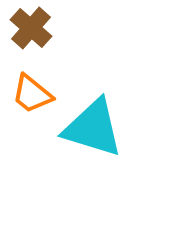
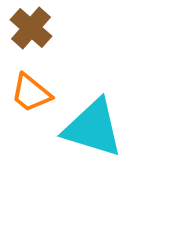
orange trapezoid: moved 1 px left, 1 px up
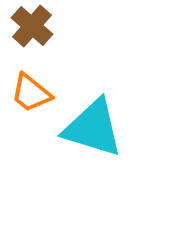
brown cross: moved 1 px right, 2 px up
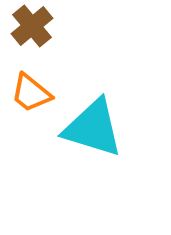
brown cross: rotated 9 degrees clockwise
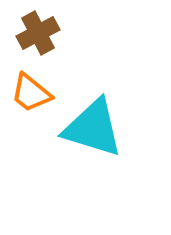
brown cross: moved 6 px right, 7 px down; rotated 12 degrees clockwise
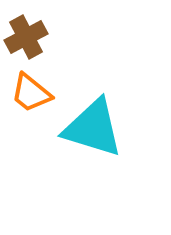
brown cross: moved 12 px left, 4 px down
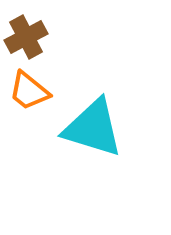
orange trapezoid: moved 2 px left, 2 px up
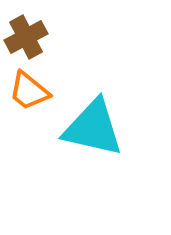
cyan triangle: rotated 4 degrees counterclockwise
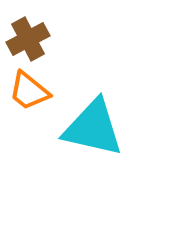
brown cross: moved 2 px right, 2 px down
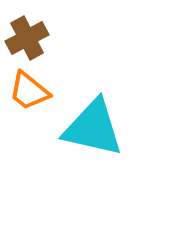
brown cross: moved 1 px left, 1 px up
